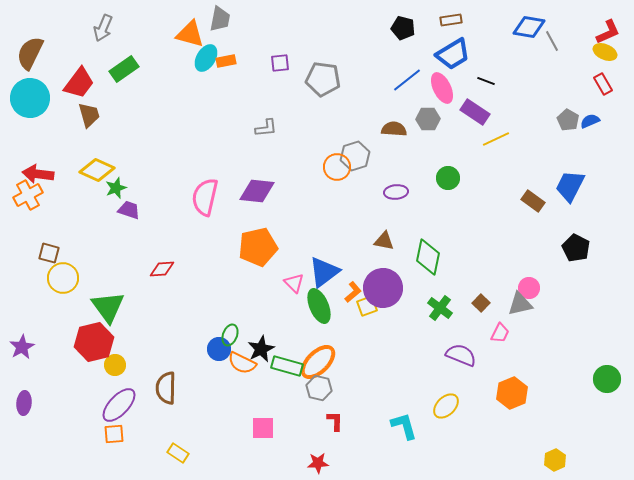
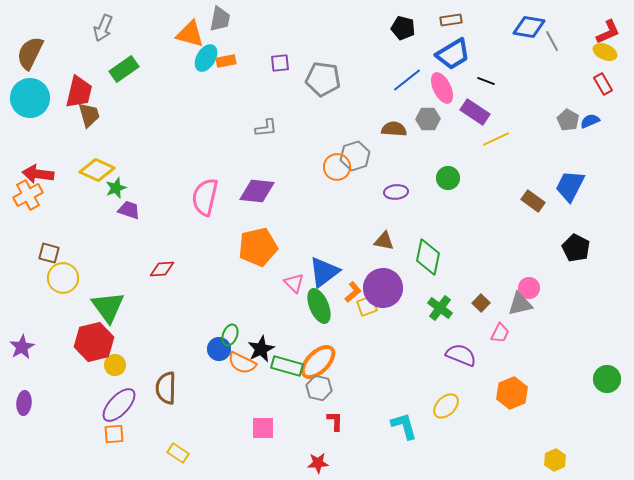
red trapezoid at (79, 83): moved 9 px down; rotated 24 degrees counterclockwise
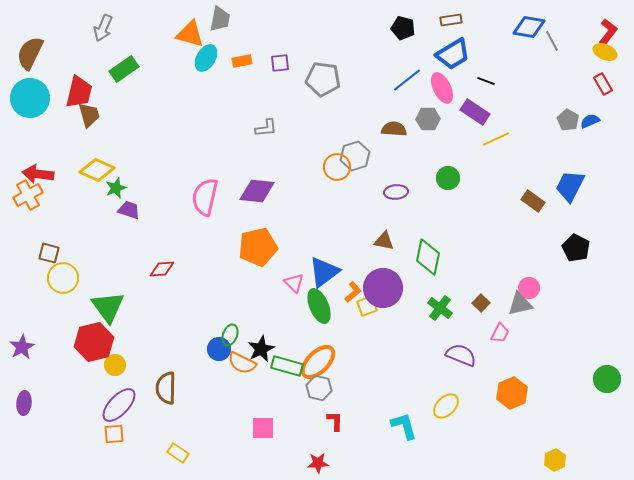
red L-shape at (608, 32): rotated 28 degrees counterclockwise
orange rectangle at (226, 61): moved 16 px right
